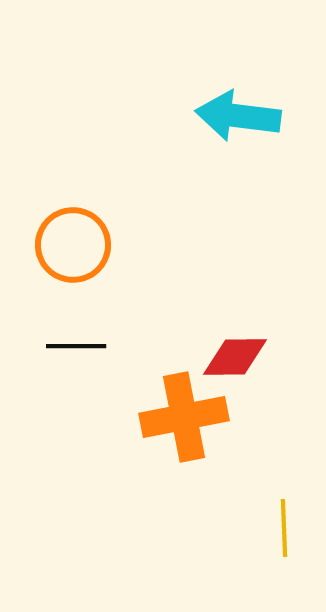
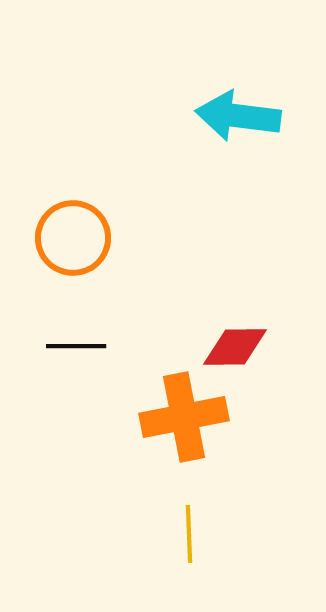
orange circle: moved 7 px up
red diamond: moved 10 px up
yellow line: moved 95 px left, 6 px down
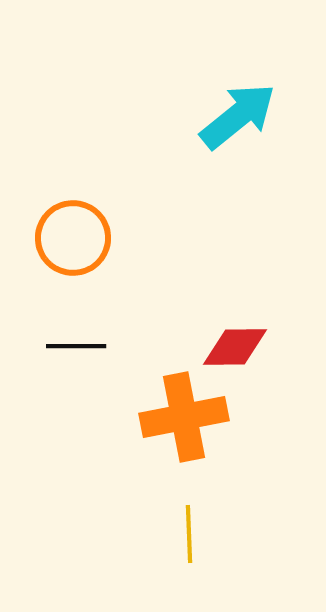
cyan arrow: rotated 134 degrees clockwise
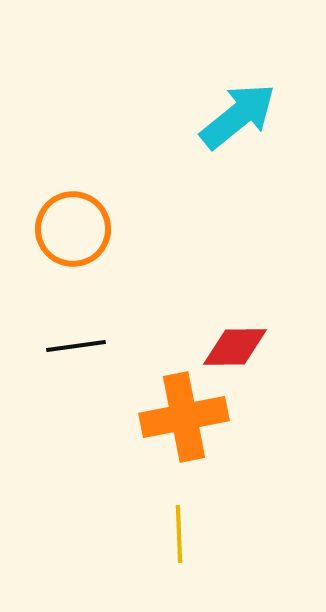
orange circle: moved 9 px up
black line: rotated 8 degrees counterclockwise
yellow line: moved 10 px left
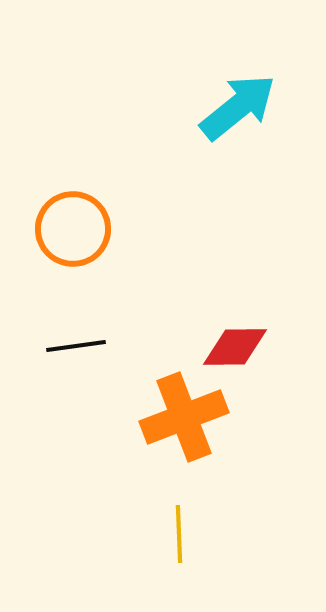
cyan arrow: moved 9 px up
orange cross: rotated 10 degrees counterclockwise
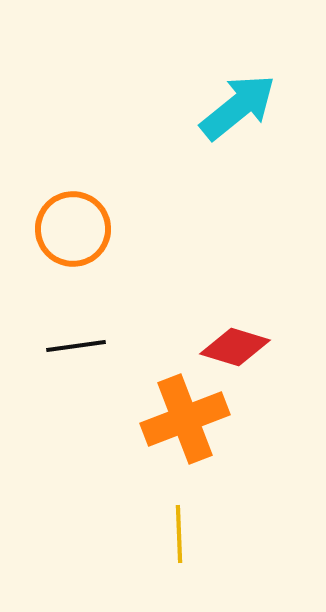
red diamond: rotated 18 degrees clockwise
orange cross: moved 1 px right, 2 px down
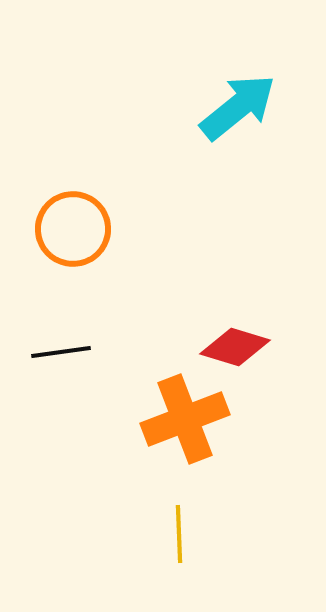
black line: moved 15 px left, 6 px down
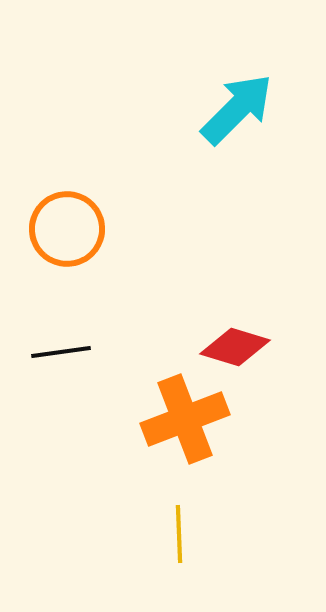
cyan arrow: moved 1 px left, 2 px down; rotated 6 degrees counterclockwise
orange circle: moved 6 px left
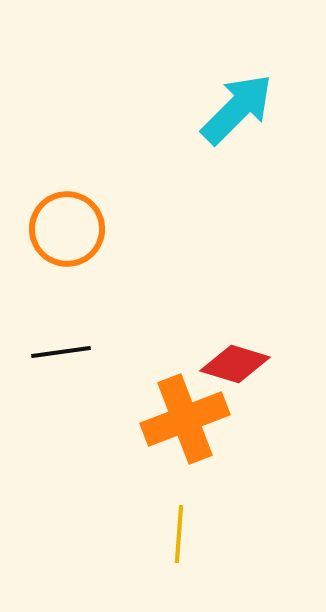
red diamond: moved 17 px down
yellow line: rotated 6 degrees clockwise
